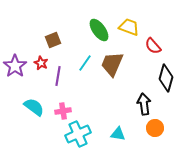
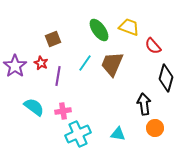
brown square: moved 1 px up
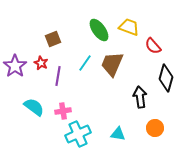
black arrow: moved 4 px left, 7 px up
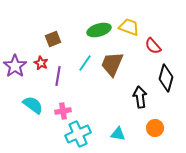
green ellipse: rotated 70 degrees counterclockwise
cyan semicircle: moved 1 px left, 2 px up
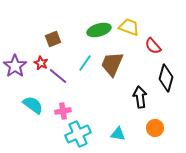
purple line: rotated 60 degrees counterclockwise
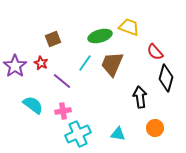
green ellipse: moved 1 px right, 6 px down
red semicircle: moved 2 px right, 6 px down
purple line: moved 4 px right, 5 px down
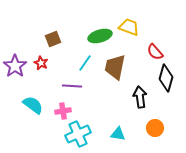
brown trapezoid: moved 3 px right, 3 px down; rotated 12 degrees counterclockwise
purple line: moved 10 px right, 5 px down; rotated 36 degrees counterclockwise
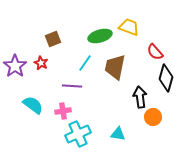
orange circle: moved 2 px left, 11 px up
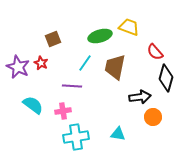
purple star: moved 3 px right, 1 px down; rotated 10 degrees counterclockwise
black arrow: rotated 90 degrees clockwise
cyan cross: moved 2 px left, 3 px down; rotated 15 degrees clockwise
